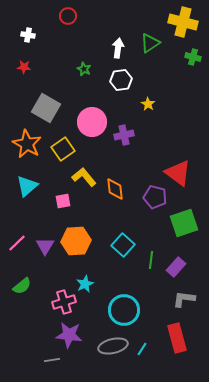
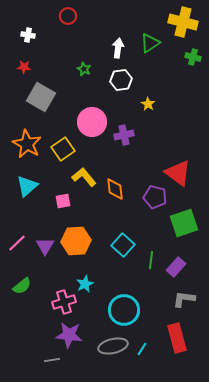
gray square: moved 5 px left, 11 px up
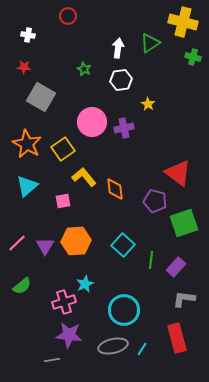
purple cross: moved 7 px up
purple pentagon: moved 4 px down
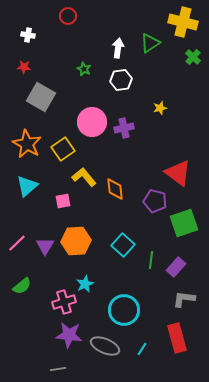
green cross: rotated 28 degrees clockwise
yellow star: moved 12 px right, 4 px down; rotated 24 degrees clockwise
gray ellipse: moved 8 px left; rotated 36 degrees clockwise
gray line: moved 6 px right, 9 px down
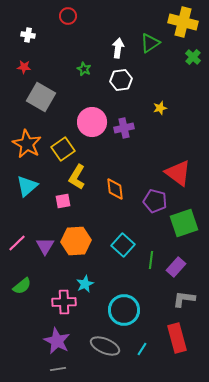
yellow L-shape: moved 7 px left; rotated 110 degrees counterclockwise
pink cross: rotated 15 degrees clockwise
purple star: moved 12 px left, 6 px down; rotated 20 degrees clockwise
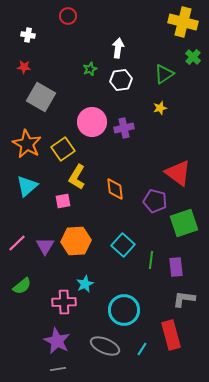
green triangle: moved 14 px right, 31 px down
green star: moved 6 px right; rotated 24 degrees clockwise
purple rectangle: rotated 48 degrees counterclockwise
red rectangle: moved 6 px left, 3 px up
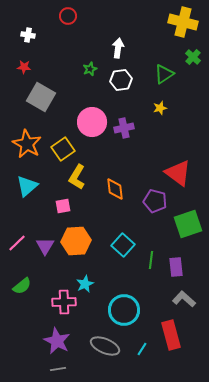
pink square: moved 5 px down
green square: moved 4 px right, 1 px down
gray L-shape: rotated 35 degrees clockwise
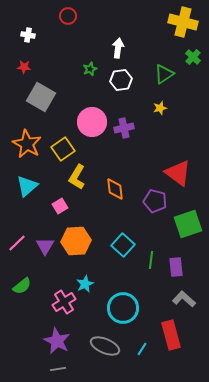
pink square: moved 3 px left; rotated 21 degrees counterclockwise
pink cross: rotated 30 degrees counterclockwise
cyan circle: moved 1 px left, 2 px up
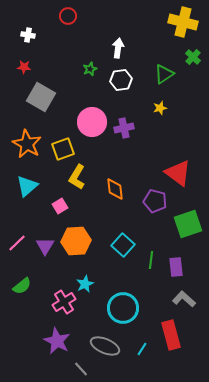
yellow square: rotated 15 degrees clockwise
gray line: moved 23 px right; rotated 56 degrees clockwise
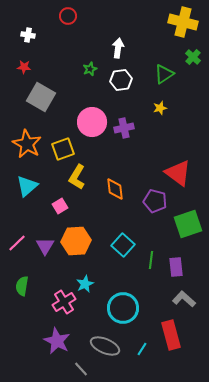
green semicircle: rotated 138 degrees clockwise
